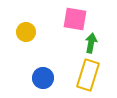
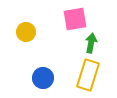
pink square: rotated 20 degrees counterclockwise
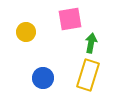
pink square: moved 5 px left
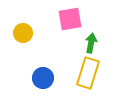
yellow circle: moved 3 px left, 1 px down
yellow rectangle: moved 2 px up
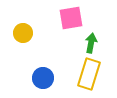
pink square: moved 1 px right, 1 px up
yellow rectangle: moved 1 px right, 1 px down
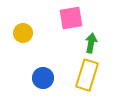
yellow rectangle: moved 2 px left, 1 px down
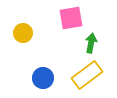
yellow rectangle: rotated 36 degrees clockwise
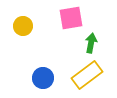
yellow circle: moved 7 px up
